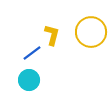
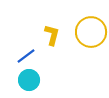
blue line: moved 6 px left, 3 px down
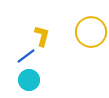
yellow L-shape: moved 10 px left, 1 px down
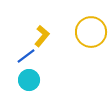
yellow L-shape: rotated 25 degrees clockwise
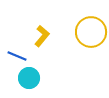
blue line: moved 9 px left; rotated 60 degrees clockwise
cyan circle: moved 2 px up
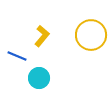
yellow circle: moved 3 px down
cyan circle: moved 10 px right
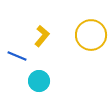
cyan circle: moved 3 px down
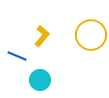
cyan circle: moved 1 px right, 1 px up
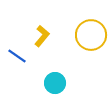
blue line: rotated 12 degrees clockwise
cyan circle: moved 15 px right, 3 px down
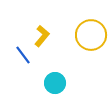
blue line: moved 6 px right, 1 px up; rotated 18 degrees clockwise
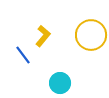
yellow L-shape: moved 1 px right
cyan circle: moved 5 px right
